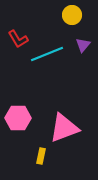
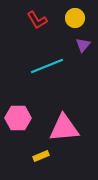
yellow circle: moved 3 px right, 3 px down
red L-shape: moved 19 px right, 19 px up
cyan line: moved 12 px down
pink triangle: rotated 16 degrees clockwise
yellow rectangle: rotated 56 degrees clockwise
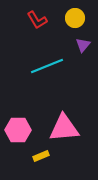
pink hexagon: moved 12 px down
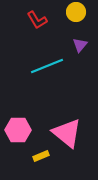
yellow circle: moved 1 px right, 6 px up
purple triangle: moved 3 px left
pink triangle: moved 3 px right, 5 px down; rotated 44 degrees clockwise
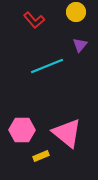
red L-shape: moved 3 px left; rotated 10 degrees counterclockwise
pink hexagon: moved 4 px right
